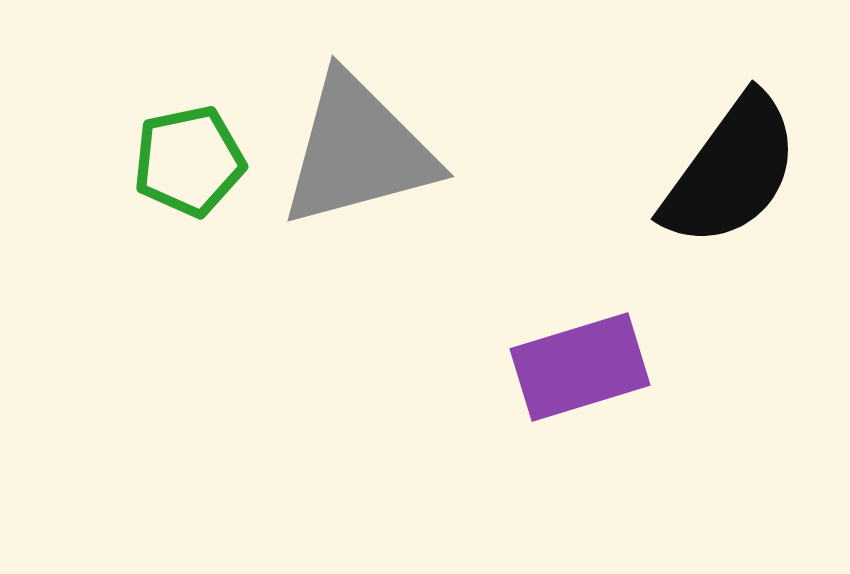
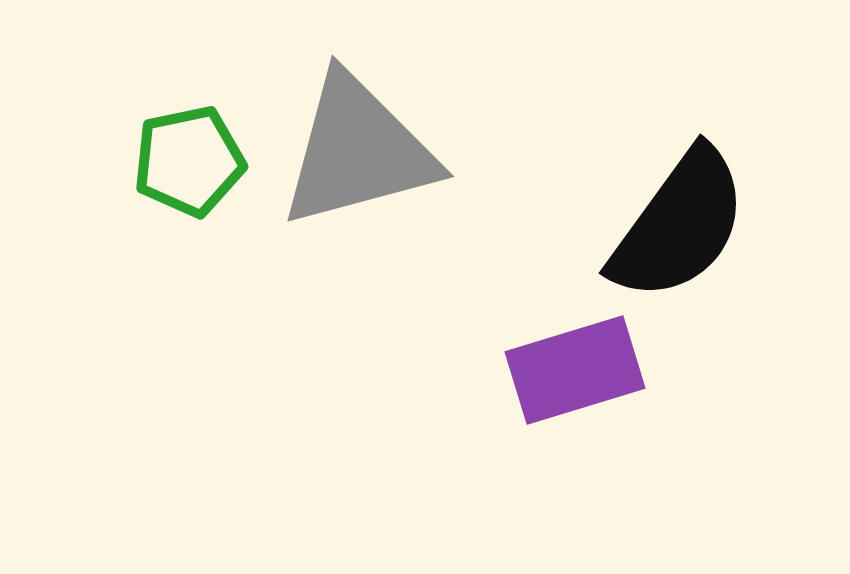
black semicircle: moved 52 px left, 54 px down
purple rectangle: moved 5 px left, 3 px down
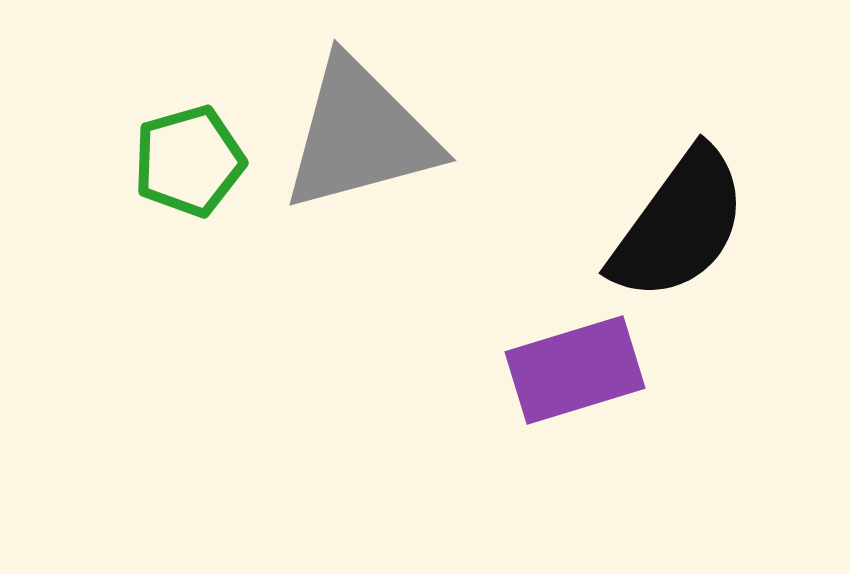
gray triangle: moved 2 px right, 16 px up
green pentagon: rotated 4 degrees counterclockwise
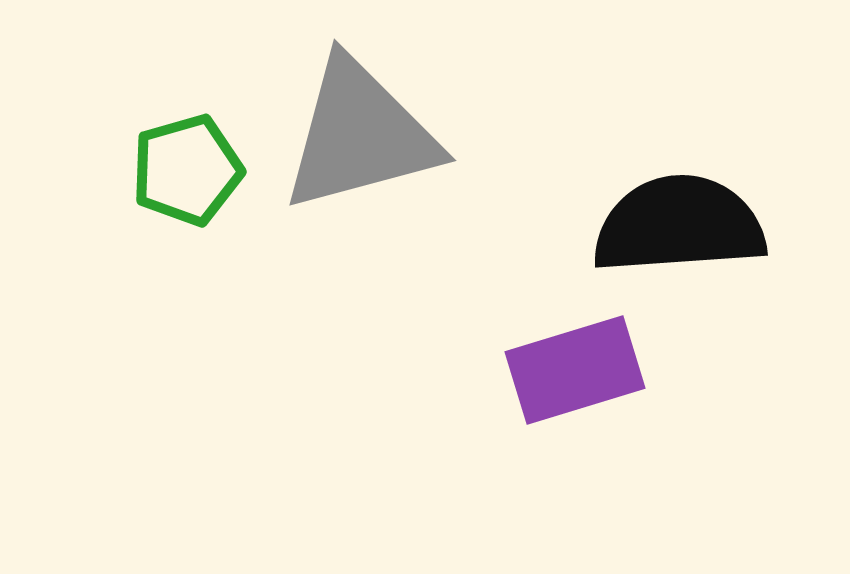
green pentagon: moved 2 px left, 9 px down
black semicircle: rotated 130 degrees counterclockwise
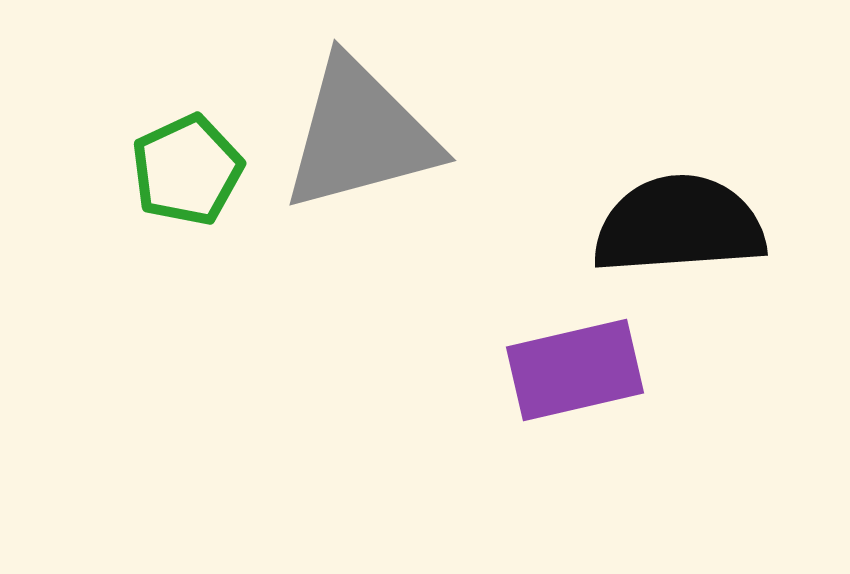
green pentagon: rotated 9 degrees counterclockwise
purple rectangle: rotated 4 degrees clockwise
